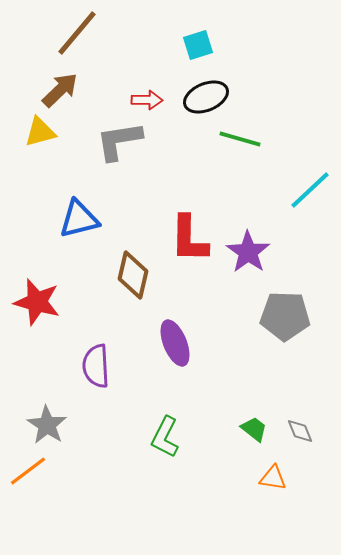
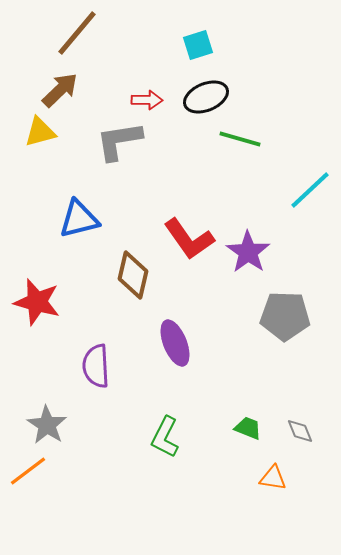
red L-shape: rotated 36 degrees counterclockwise
green trapezoid: moved 6 px left, 1 px up; rotated 16 degrees counterclockwise
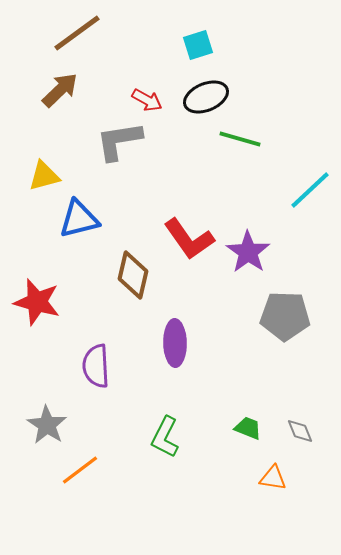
brown line: rotated 14 degrees clockwise
red arrow: rotated 28 degrees clockwise
yellow triangle: moved 4 px right, 44 px down
purple ellipse: rotated 21 degrees clockwise
orange line: moved 52 px right, 1 px up
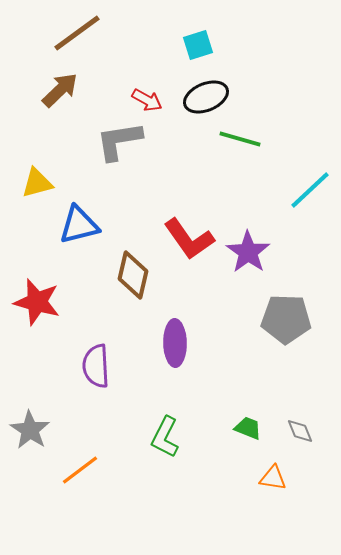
yellow triangle: moved 7 px left, 7 px down
blue triangle: moved 6 px down
gray pentagon: moved 1 px right, 3 px down
gray star: moved 17 px left, 5 px down
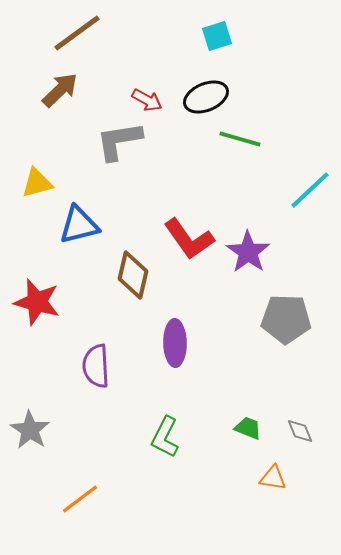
cyan square: moved 19 px right, 9 px up
orange line: moved 29 px down
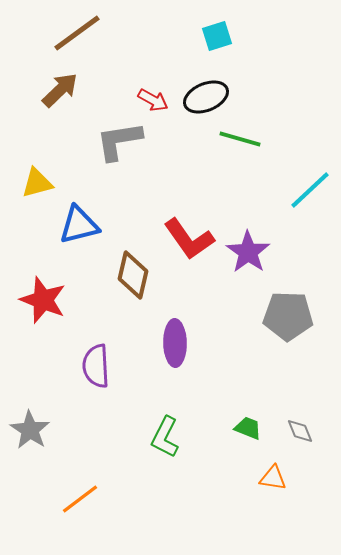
red arrow: moved 6 px right
red star: moved 6 px right, 2 px up; rotated 6 degrees clockwise
gray pentagon: moved 2 px right, 3 px up
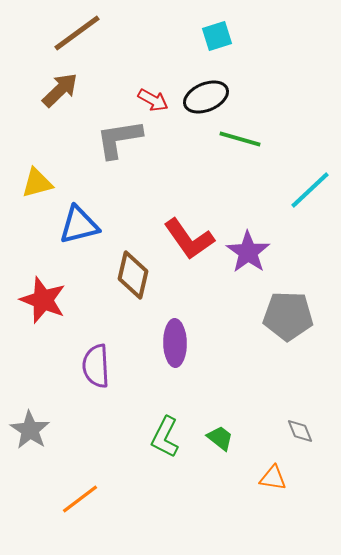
gray L-shape: moved 2 px up
green trapezoid: moved 28 px left, 10 px down; rotated 16 degrees clockwise
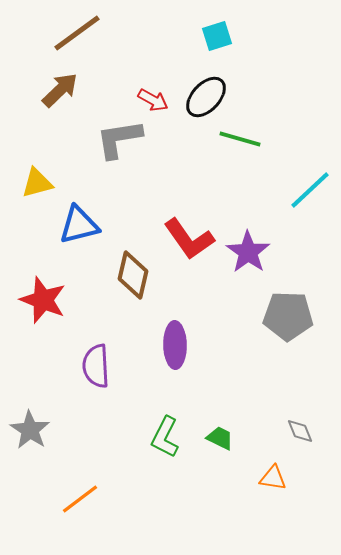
black ellipse: rotated 24 degrees counterclockwise
purple ellipse: moved 2 px down
green trapezoid: rotated 12 degrees counterclockwise
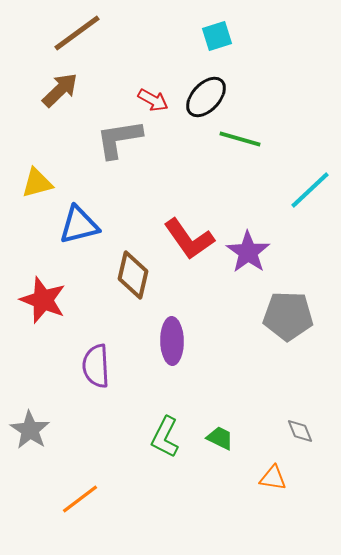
purple ellipse: moved 3 px left, 4 px up
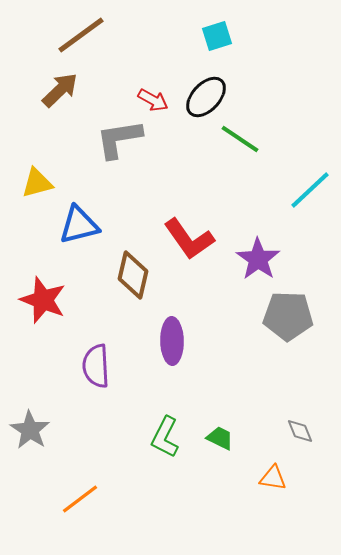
brown line: moved 4 px right, 2 px down
green line: rotated 18 degrees clockwise
purple star: moved 10 px right, 7 px down
